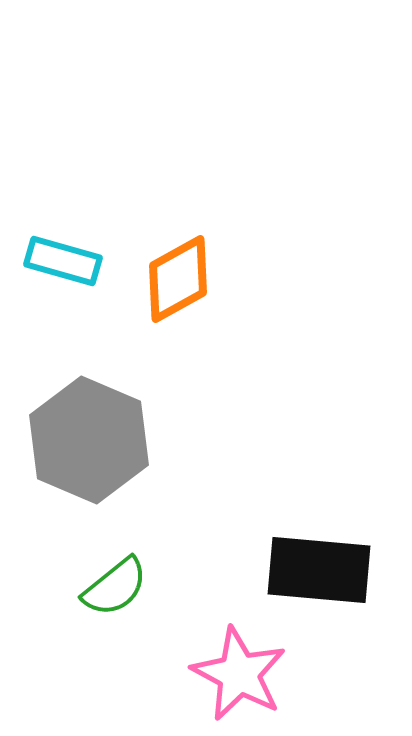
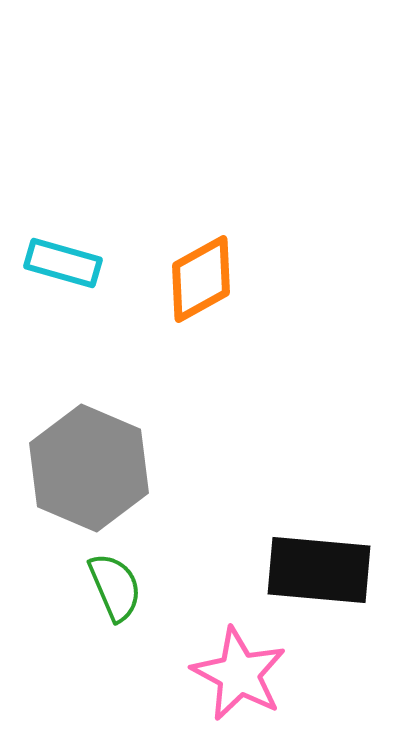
cyan rectangle: moved 2 px down
orange diamond: moved 23 px right
gray hexagon: moved 28 px down
green semicircle: rotated 74 degrees counterclockwise
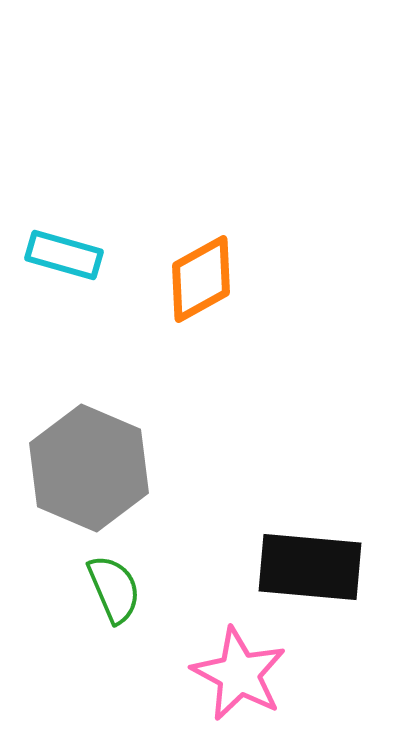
cyan rectangle: moved 1 px right, 8 px up
black rectangle: moved 9 px left, 3 px up
green semicircle: moved 1 px left, 2 px down
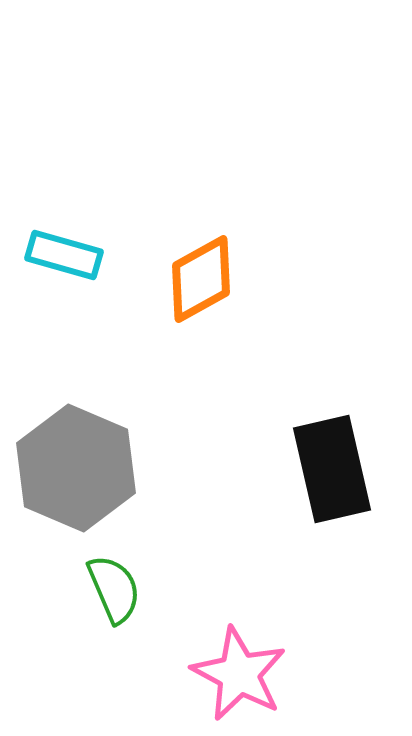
gray hexagon: moved 13 px left
black rectangle: moved 22 px right, 98 px up; rotated 72 degrees clockwise
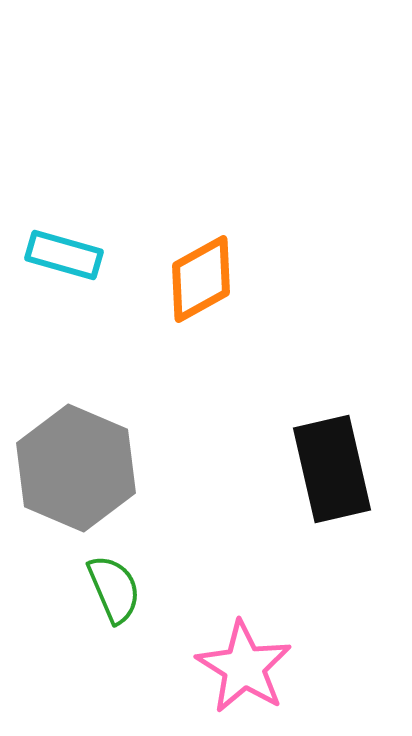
pink star: moved 5 px right, 7 px up; rotated 4 degrees clockwise
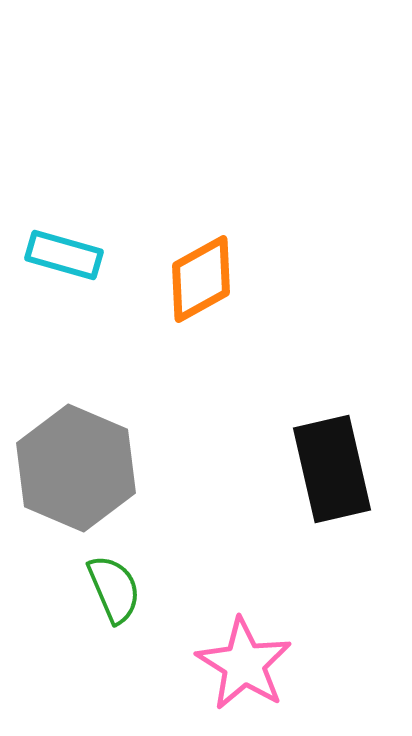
pink star: moved 3 px up
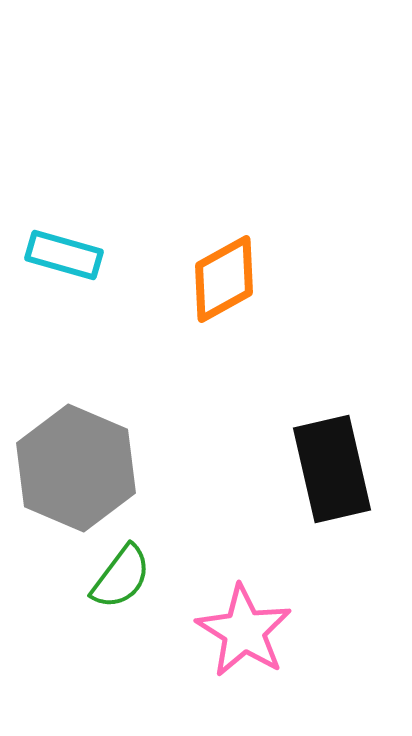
orange diamond: moved 23 px right
green semicircle: moved 7 px right, 12 px up; rotated 60 degrees clockwise
pink star: moved 33 px up
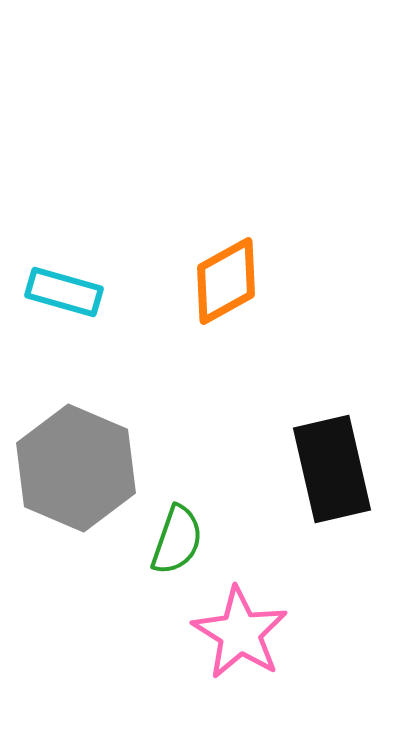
cyan rectangle: moved 37 px down
orange diamond: moved 2 px right, 2 px down
green semicircle: moved 56 px right, 37 px up; rotated 18 degrees counterclockwise
pink star: moved 4 px left, 2 px down
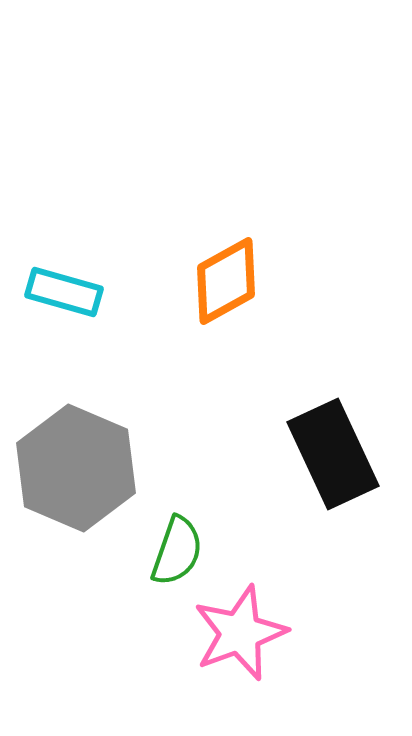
black rectangle: moved 1 px right, 15 px up; rotated 12 degrees counterclockwise
green semicircle: moved 11 px down
pink star: rotated 20 degrees clockwise
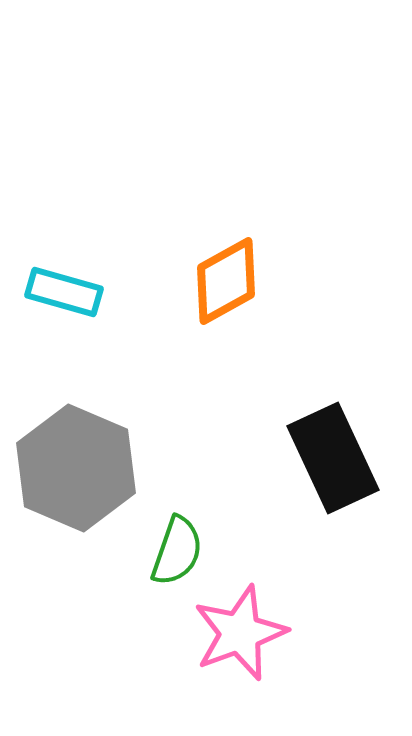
black rectangle: moved 4 px down
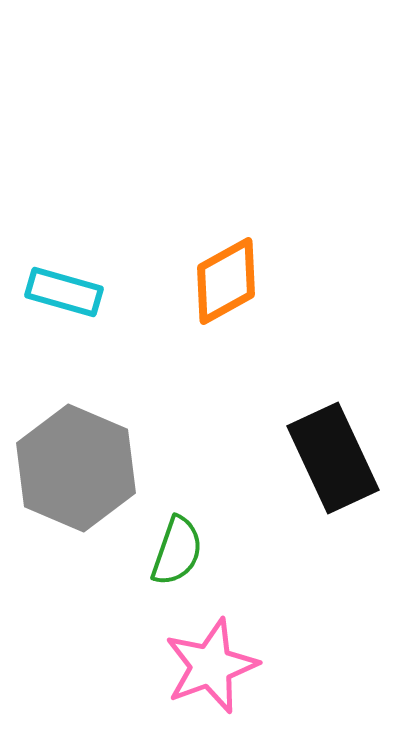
pink star: moved 29 px left, 33 px down
